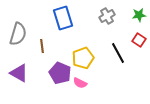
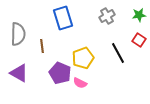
gray semicircle: rotated 15 degrees counterclockwise
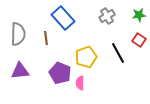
blue rectangle: rotated 25 degrees counterclockwise
brown line: moved 4 px right, 8 px up
yellow pentagon: moved 3 px right, 1 px up
purple triangle: moved 1 px right, 2 px up; rotated 36 degrees counterclockwise
pink semicircle: rotated 64 degrees clockwise
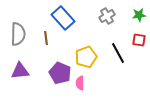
red square: rotated 24 degrees counterclockwise
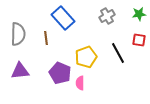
green star: moved 1 px up
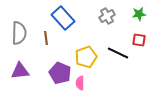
gray semicircle: moved 1 px right, 1 px up
black line: rotated 35 degrees counterclockwise
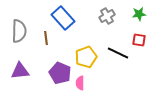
gray semicircle: moved 2 px up
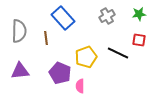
pink semicircle: moved 3 px down
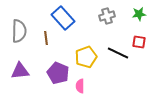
gray cross: rotated 14 degrees clockwise
red square: moved 2 px down
purple pentagon: moved 2 px left
